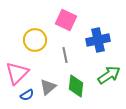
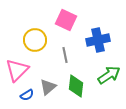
pink triangle: moved 3 px up
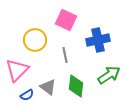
gray triangle: rotated 42 degrees counterclockwise
